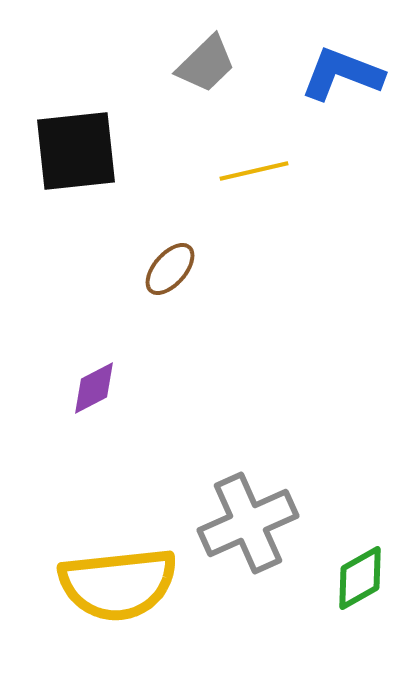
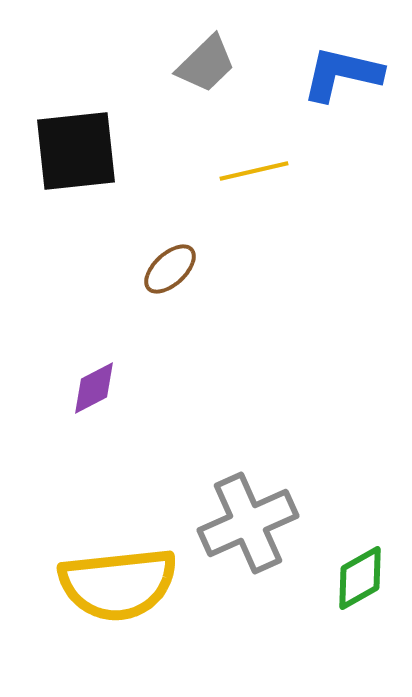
blue L-shape: rotated 8 degrees counterclockwise
brown ellipse: rotated 6 degrees clockwise
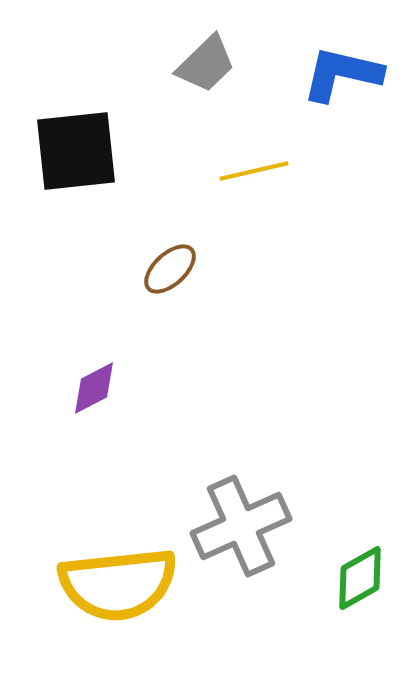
gray cross: moved 7 px left, 3 px down
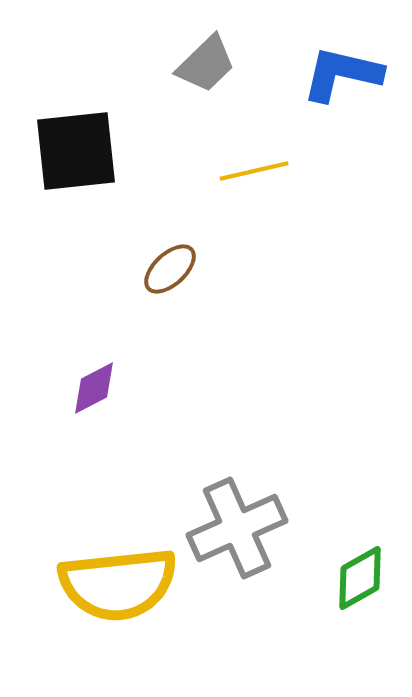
gray cross: moved 4 px left, 2 px down
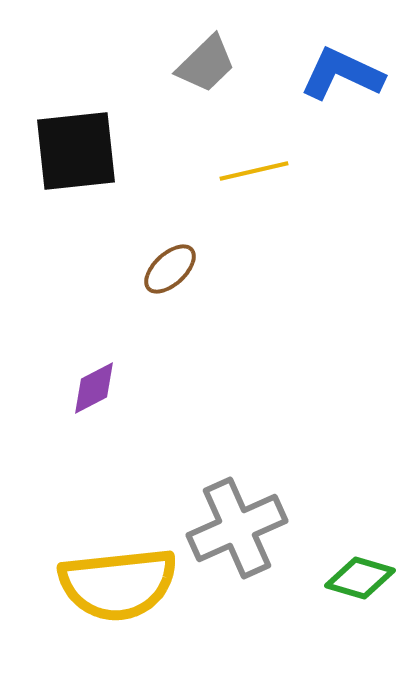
blue L-shape: rotated 12 degrees clockwise
green diamond: rotated 46 degrees clockwise
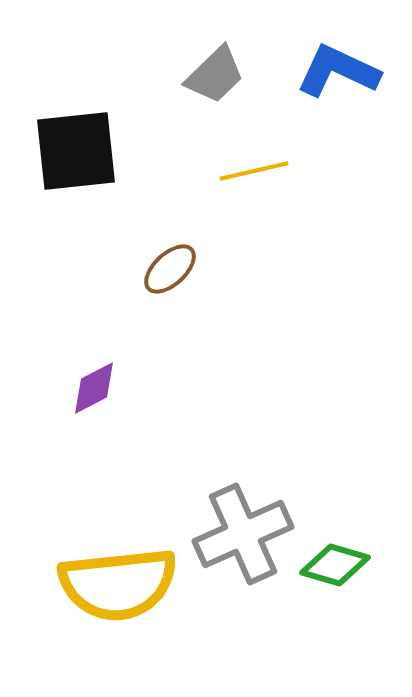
gray trapezoid: moved 9 px right, 11 px down
blue L-shape: moved 4 px left, 3 px up
gray cross: moved 6 px right, 6 px down
green diamond: moved 25 px left, 13 px up
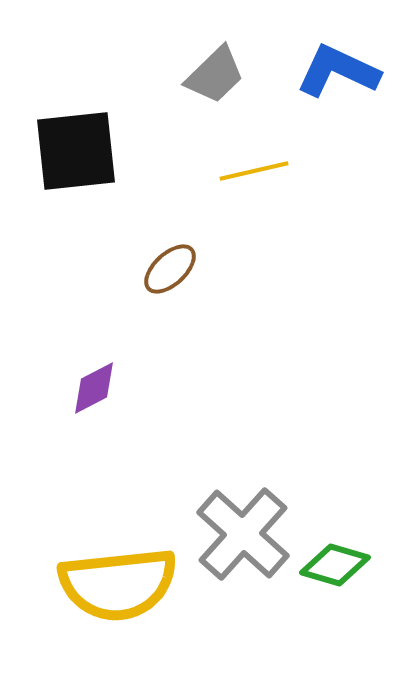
gray cross: rotated 24 degrees counterclockwise
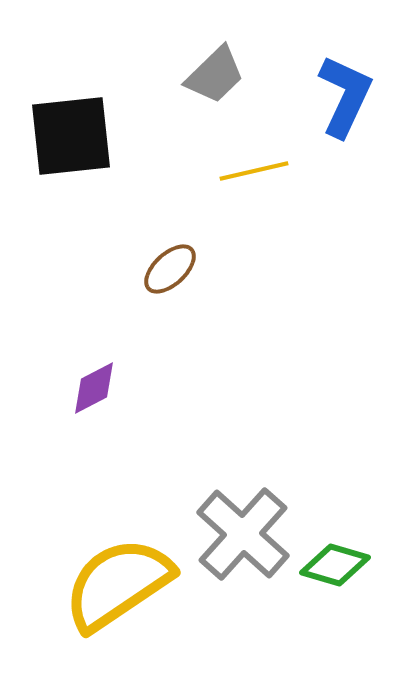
blue L-shape: moved 7 px right, 25 px down; rotated 90 degrees clockwise
black square: moved 5 px left, 15 px up
yellow semicircle: rotated 152 degrees clockwise
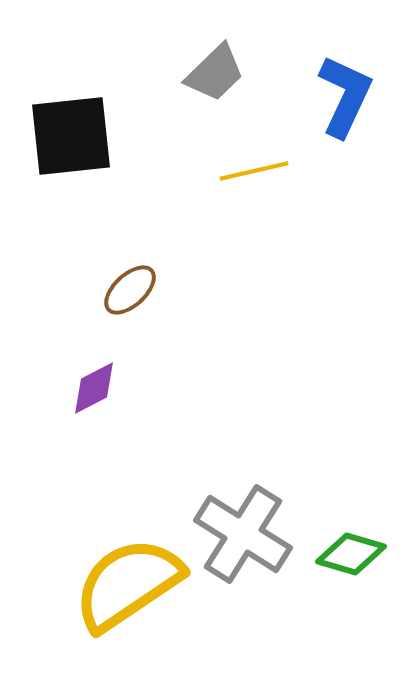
gray trapezoid: moved 2 px up
brown ellipse: moved 40 px left, 21 px down
gray cross: rotated 10 degrees counterclockwise
green diamond: moved 16 px right, 11 px up
yellow semicircle: moved 10 px right
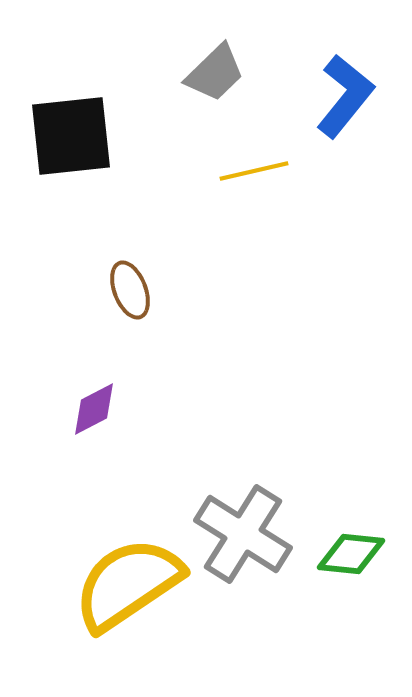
blue L-shape: rotated 14 degrees clockwise
brown ellipse: rotated 68 degrees counterclockwise
purple diamond: moved 21 px down
green diamond: rotated 10 degrees counterclockwise
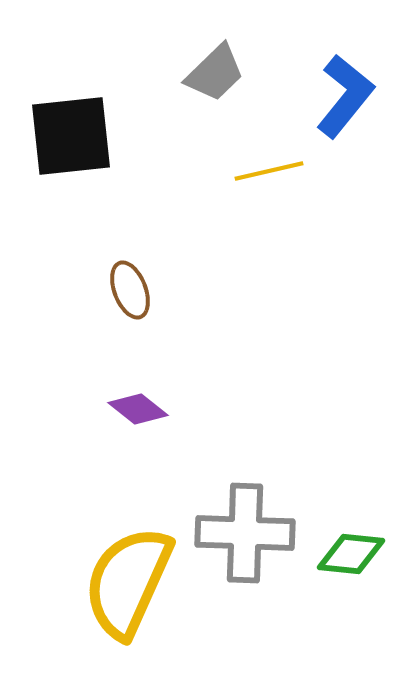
yellow line: moved 15 px right
purple diamond: moved 44 px right; rotated 66 degrees clockwise
gray cross: moved 2 px right, 1 px up; rotated 30 degrees counterclockwise
yellow semicircle: moved 2 px up; rotated 32 degrees counterclockwise
